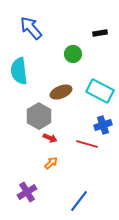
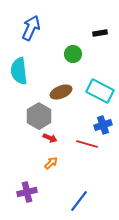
blue arrow: rotated 65 degrees clockwise
purple cross: rotated 18 degrees clockwise
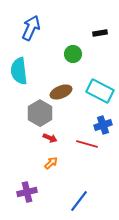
gray hexagon: moved 1 px right, 3 px up
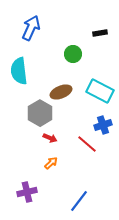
red line: rotated 25 degrees clockwise
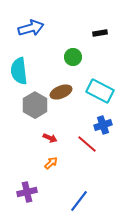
blue arrow: rotated 50 degrees clockwise
green circle: moved 3 px down
gray hexagon: moved 5 px left, 8 px up
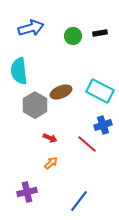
green circle: moved 21 px up
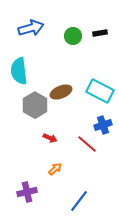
orange arrow: moved 4 px right, 6 px down
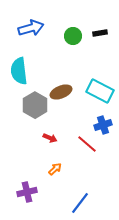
blue line: moved 1 px right, 2 px down
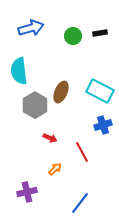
brown ellipse: rotated 45 degrees counterclockwise
red line: moved 5 px left, 8 px down; rotated 20 degrees clockwise
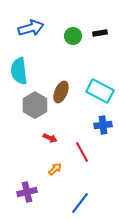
blue cross: rotated 12 degrees clockwise
